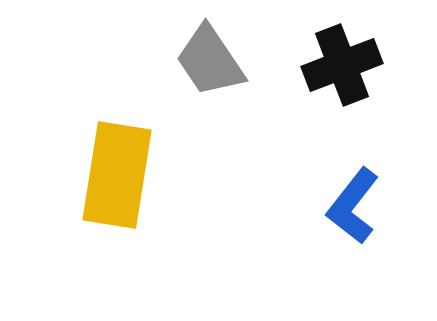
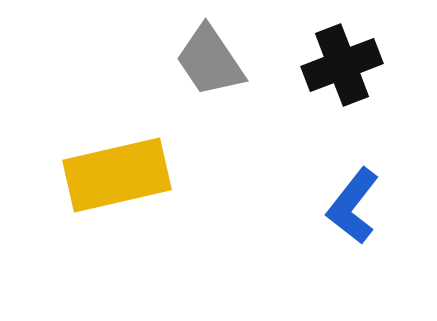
yellow rectangle: rotated 68 degrees clockwise
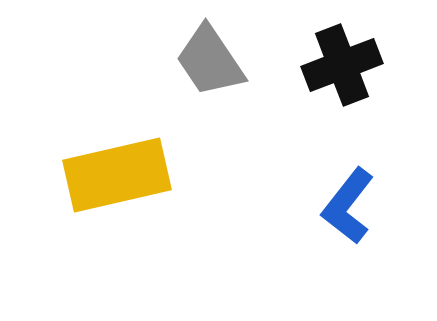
blue L-shape: moved 5 px left
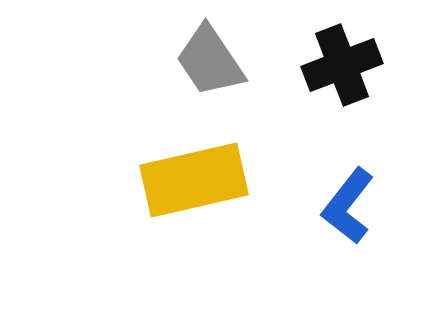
yellow rectangle: moved 77 px right, 5 px down
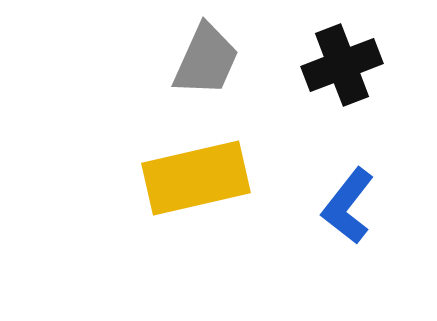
gray trapezoid: moved 4 px left, 1 px up; rotated 122 degrees counterclockwise
yellow rectangle: moved 2 px right, 2 px up
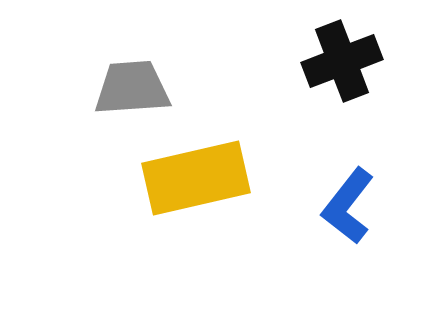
gray trapezoid: moved 74 px left, 28 px down; rotated 118 degrees counterclockwise
black cross: moved 4 px up
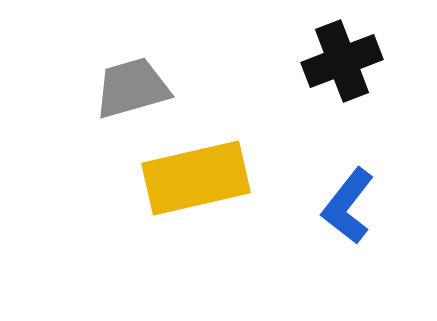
gray trapezoid: rotated 12 degrees counterclockwise
